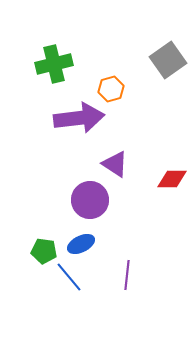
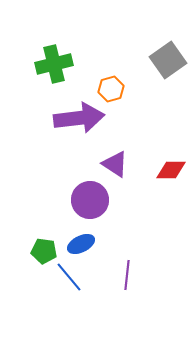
red diamond: moved 1 px left, 9 px up
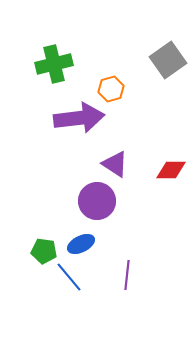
purple circle: moved 7 px right, 1 px down
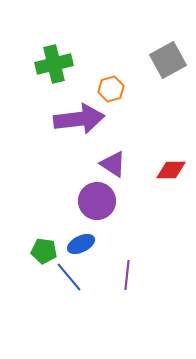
gray square: rotated 6 degrees clockwise
purple arrow: moved 1 px down
purple triangle: moved 2 px left
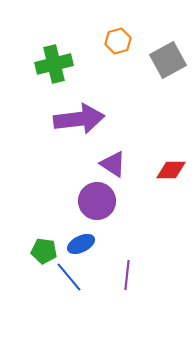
orange hexagon: moved 7 px right, 48 px up
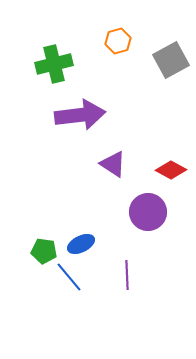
gray square: moved 3 px right
purple arrow: moved 1 px right, 4 px up
red diamond: rotated 28 degrees clockwise
purple circle: moved 51 px right, 11 px down
purple line: rotated 8 degrees counterclockwise
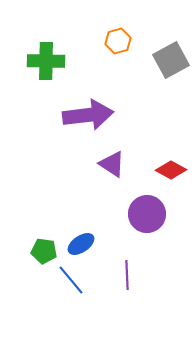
green cross: moved 8 px left, 3 px up; rotated 15 degrees clockwise
purple arrow: moved 8 px right
purple triangle: moved 1 px left
purple circle: moved 1 px left, 2 px down
blue ellipse: rotated 8 degrees counterclockwise
blue line: moved 2 px right, 3 px down
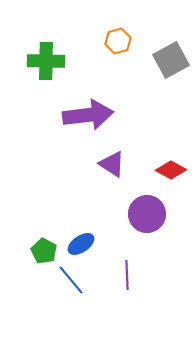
green pentagon: rotated 20 degrees clockwise
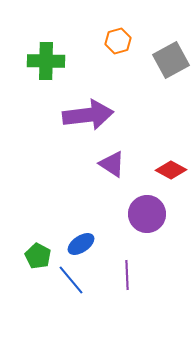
green pentagon: moved 6 px left, 5 px down
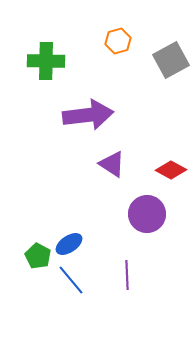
blue ellipse: moved 12 px left
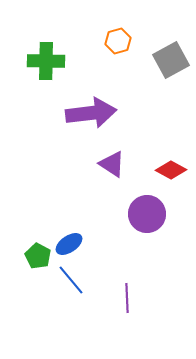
purple arrow: moved 3 px right, 2 px up
purple line: moved 23 px down
